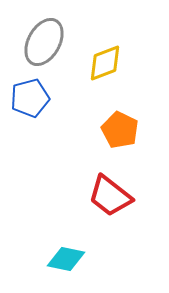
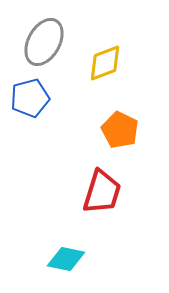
red trapezoid: moved 8 px left, 4 px up; rotated 111 degrees counterclockwise
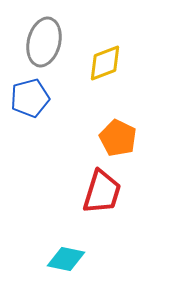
gray ellipse: rotated 15 degrees counterclockwise
orange pentagon: moved 2 px left, 8 px down
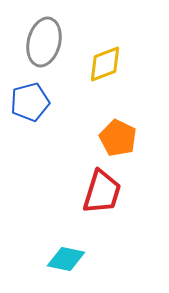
yellow diamond: moved 1 px down
blue pentagon: moved 4 px down
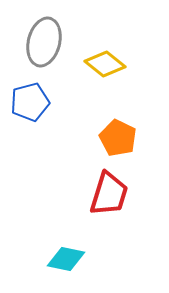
yellow diamond: rotated 60 degrees clockwise
red trapezoid: moved 7 px right, 2 px down
